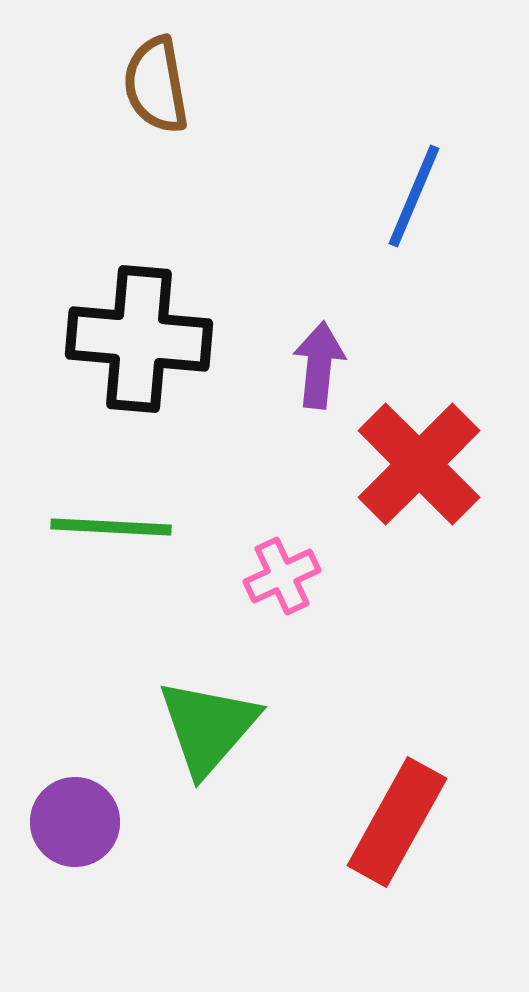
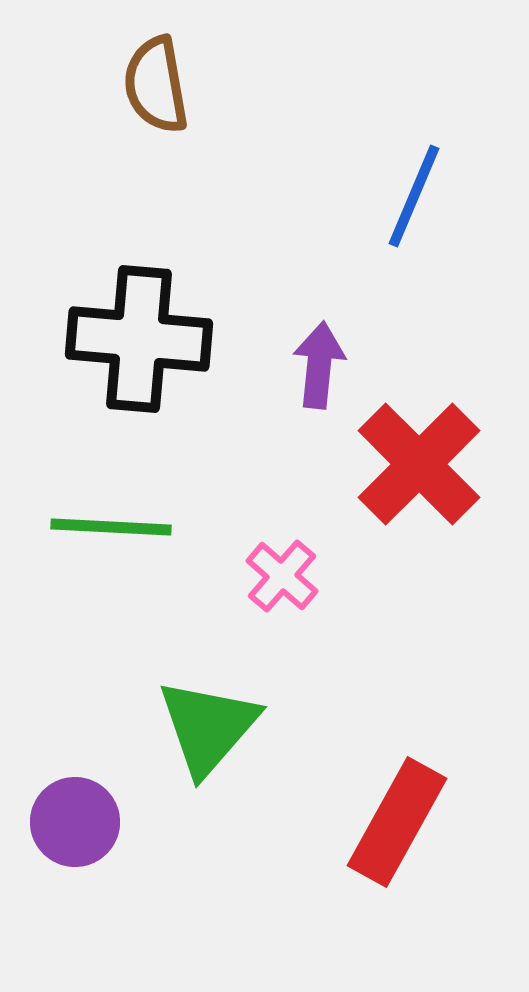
pink cross: rotated 24 degrees counterclockwise
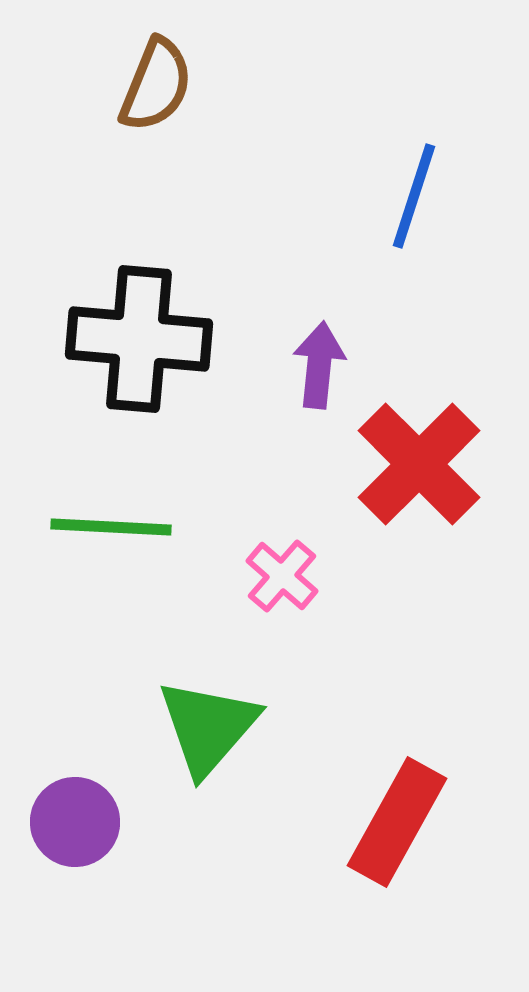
brown semicircle: rotated 148 degrees counterclockwise
blue line: rotated 5 degrees counterclockwise
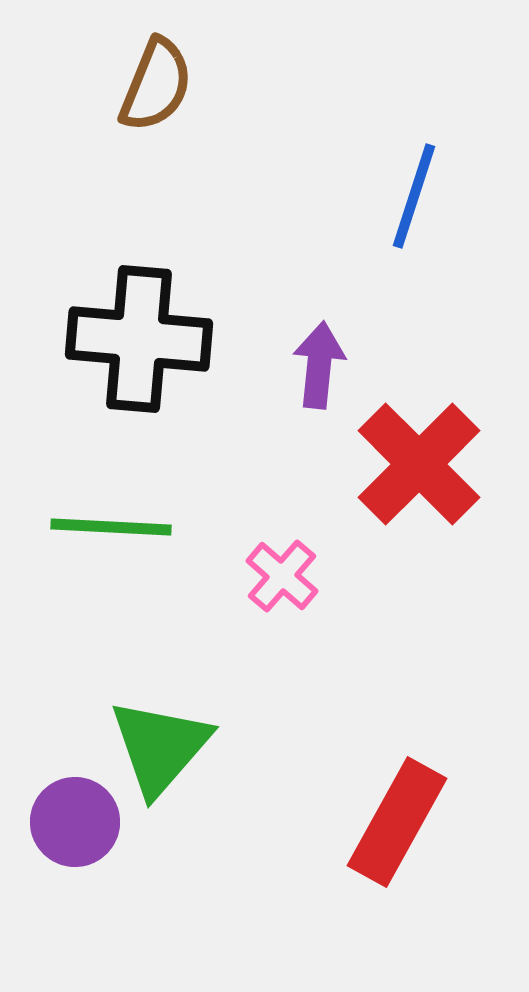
green triangle: moved 48 px left, 20 px down
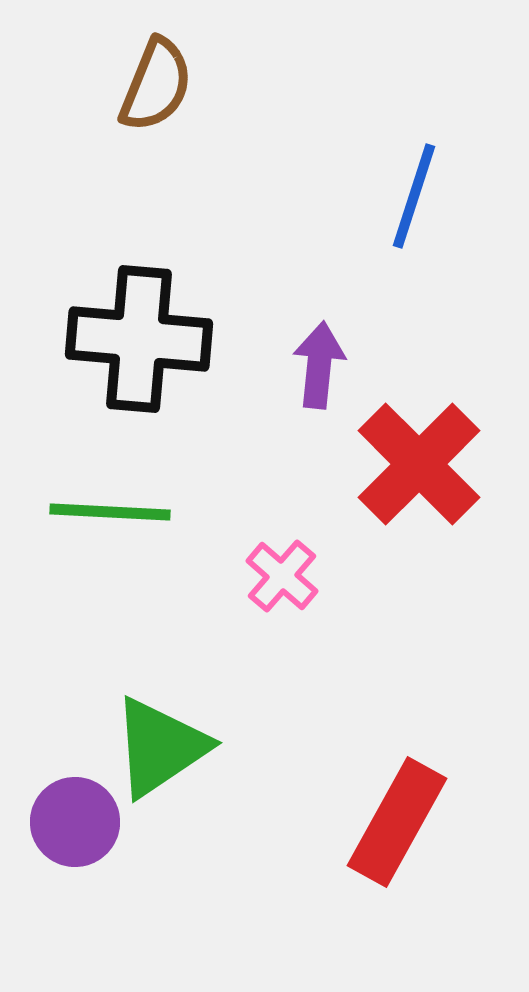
green line: moved 1 px left, 15 px up
green triangle: rotated 15 degrees clockwise
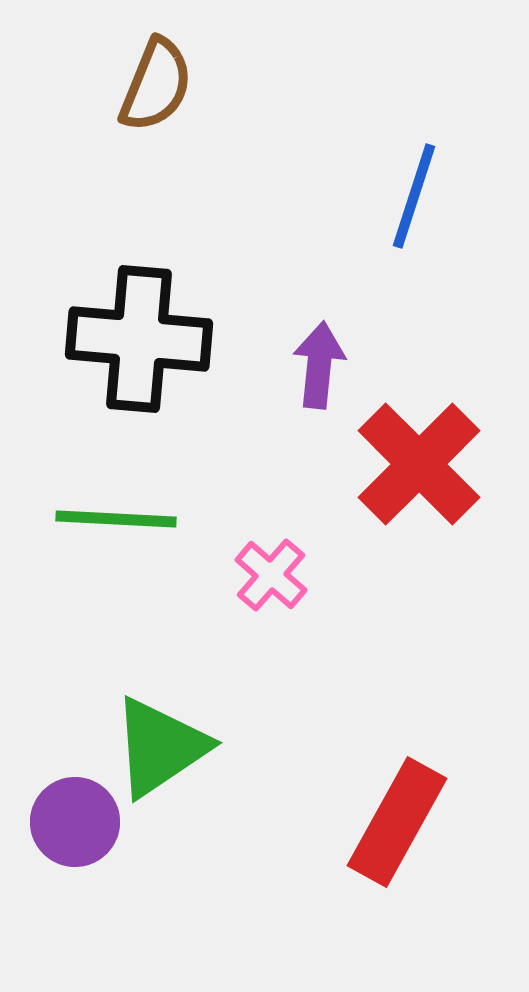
green line: moved 6 px right, 7 px down
pink cross: moved 11 px left, 1 px up
